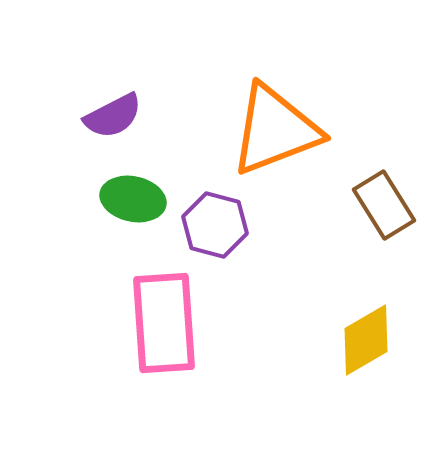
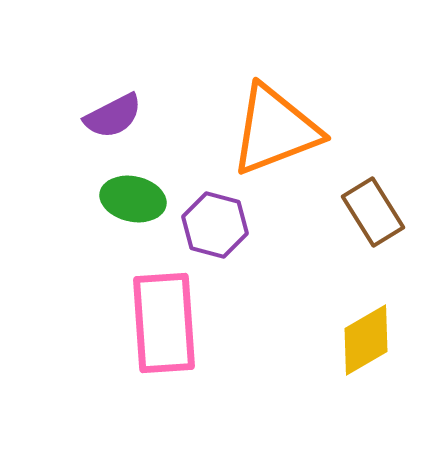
brown rectangle: moved 11 px left, 7 px down
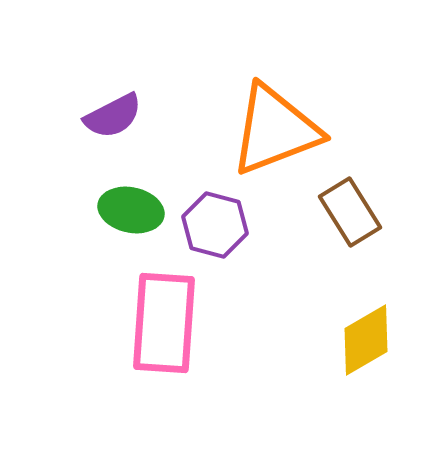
green ellipse: moved 2 px left, 11 px down
brown rectangle: moved 23 px left
pink rectangle: rotated 8 degrees clockwise
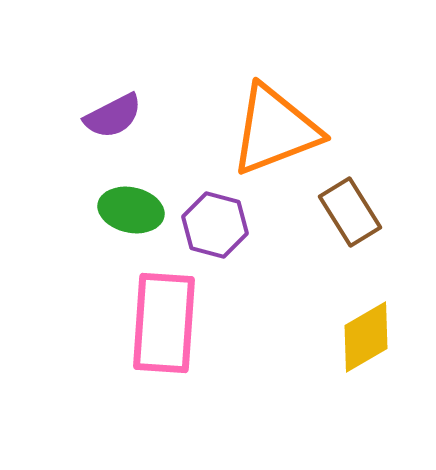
yellow diamond: moved 3 px up
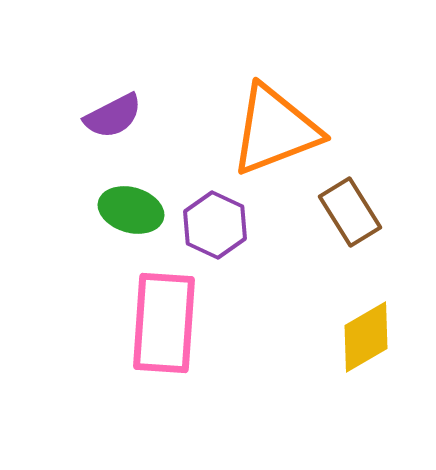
green ellipse: rotated 4 degrees clockwise
purple hexagon: rotated 10 degrees clockwise
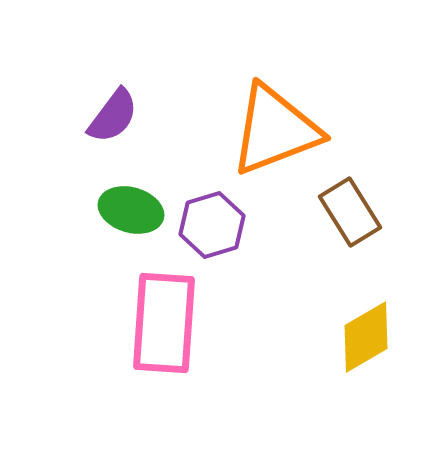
purple semicircle: rotated 26 degrees counterclockwise
purple hexagon: moved 3 px left; rotated 18 degrees clockwise
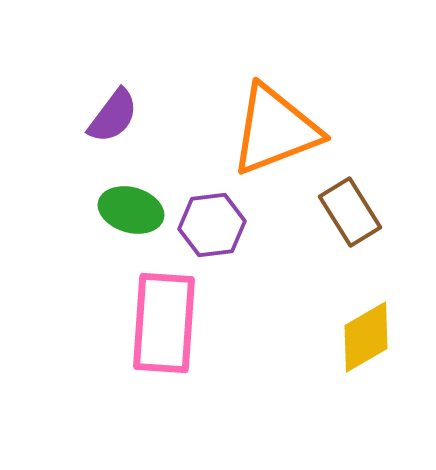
purple hexagon: rotated 10 degrees clockwise
